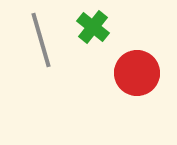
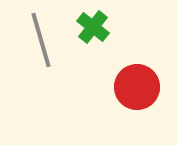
red circle: moved 14 px down
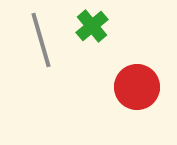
green cross: moved 1 px left, 1 px up; rotated 12 degrees clockwise
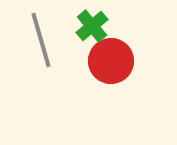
red circle: moved 26 px left, 26 px up
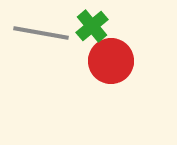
gray line: moved 7 px up; rotated 64 degrees counterclockwise
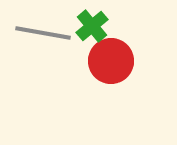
gray line: moved 2 px right
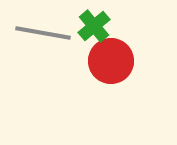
green cross: moved 2 px right
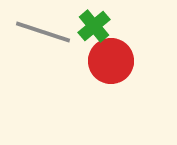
gray line: moved 1 px up; rotated 8 degrees clockwise
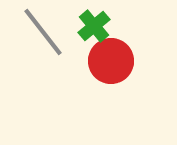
gray line: rotated 34 degrees clockwise
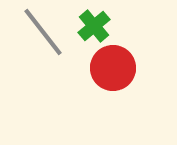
red circle: moved 2 px right, 7 px down
